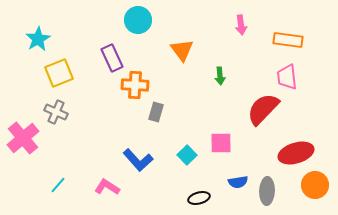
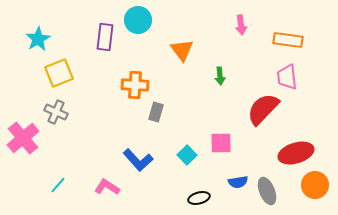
purple rectangle: moved 7 px left, 21 px up; rotated 32 degrees clockwise
gray ellipse: rotated 24 degrees counterclockwise
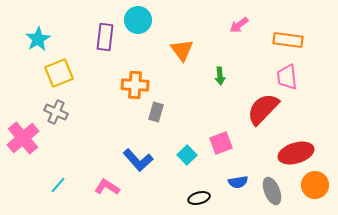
pink arrow: moved 2 px left; rotated 60 degrees clockwise
pink square: rotated 20 degrees counterclockwise
gray ellipse: moved 5 px right
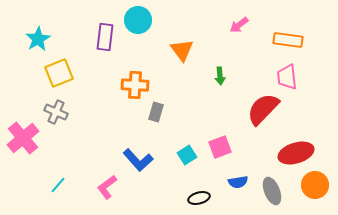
pink square: moved 1 px left, 4 px down
cyan square: rotated 12 degrees clockwise
pink L-shape: rotated 70 degrees counterclockwise
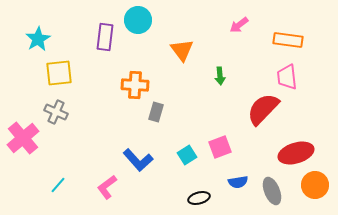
yellow square: rotated 16 degrees clockwise
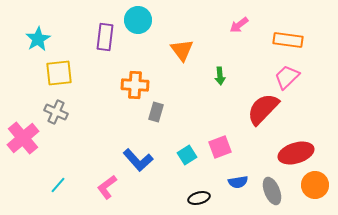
pink trapezoid: rotated 52 degrees clockwise
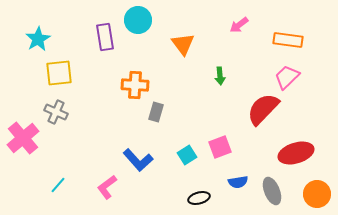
purple rectangle: rotated 16 degrees counterclockwise
orange triangle: moved 1 px right, 6 px up
orange circle: moved 2 px right, 9 px down
